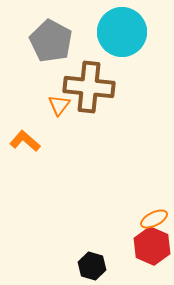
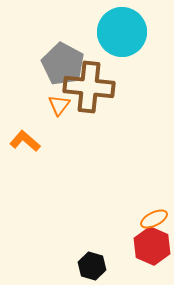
gray pentagon: moved 12 px right, 23 px down
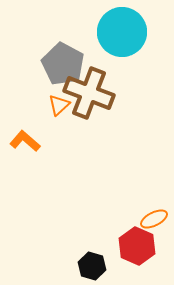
brown cross: moved 6 px down; rotated 15 degrees clockwise
orange triangle: rotated 10 degrees clockwise
red hexagon: moved 15 px left
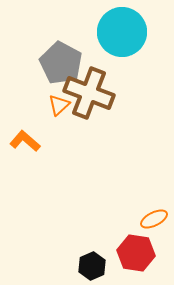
gray pentagon: moved 2 px left, 1 px up
red hexagon: moved 1 px left, 7 px down; rotated 15 degrees counterclockwise
black hexagon: rotated 20 degrees clockwise
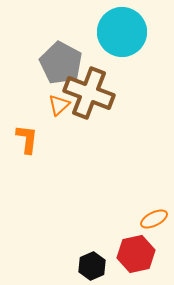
orange L-shape: moved 2 px right, 2 px up; rotated 56 degrees clockwise
red hexagon: moved 1 px down; rotated 21 degrees counterclockwise
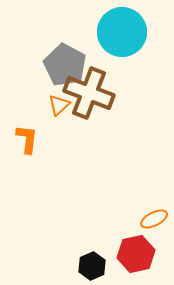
gray pentagon: moved 4 px right, 2 px down
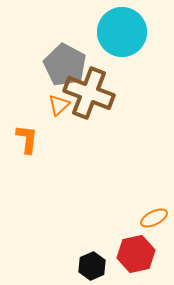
orange ellipse: moved 1 px up
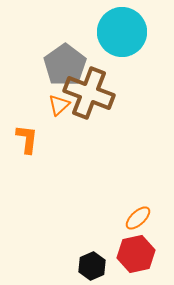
gray pentagon: rotated 9 degrees clockwise
orange ellipse: moved 16 px left; rotated 16 degrees counterclockwise
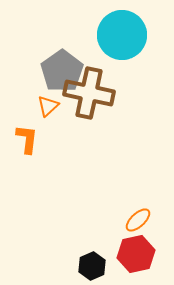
cyan circle: moved 3 px down
gray pentagon: moved 3 px left, 6 px down
brown cross: rotated 9 degrees counterclockwise
orange triangle: moved 11 px left, 1 px down
orange ellipse: moved 2 px down
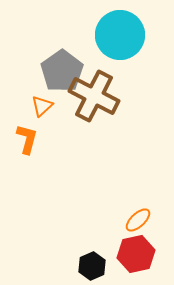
cyan circle: moved 2 px left
brown cross: moved 5 px right, 3 px down; rotated 15 degrees clockwise
orange triangle: moved 6 px left
orange L-shape: rotated 8 degrees clockwise
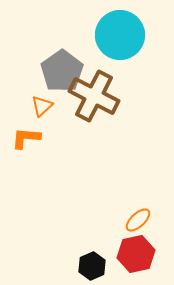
orange L-shape: moved 1 px left, 1 px up; rotated 100 degrees counterclockwise
